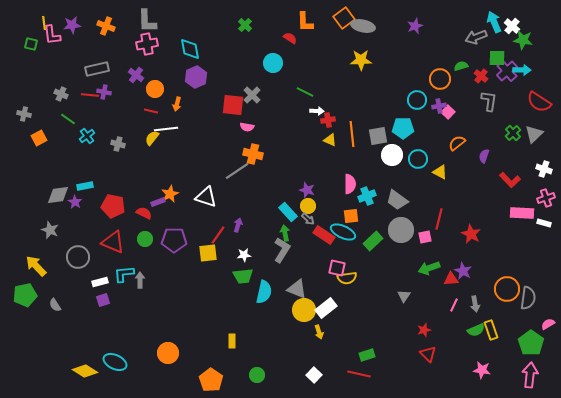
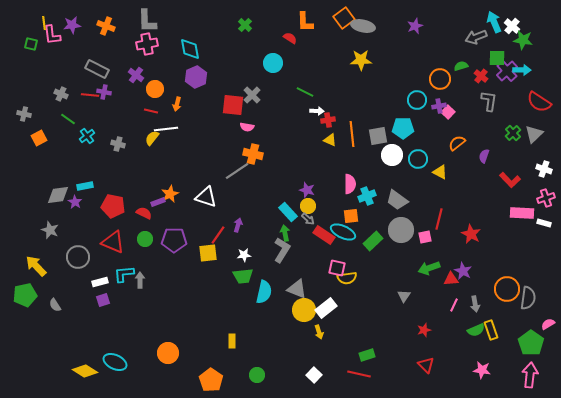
gray rectangle at (97, 69): rotated 40 degrees clockwise
red triangle at (428, 354): moved 2 px left, 11 px down
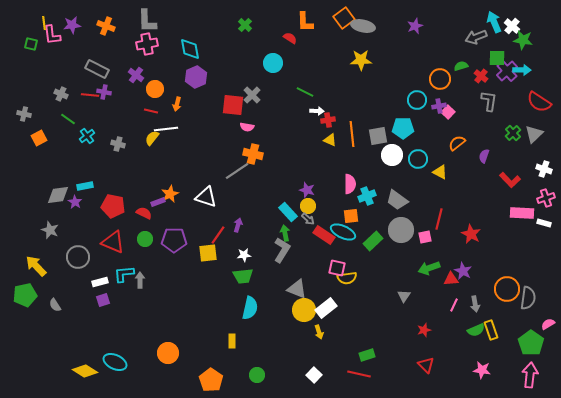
cyan semicircle at (264, 292): moved 14 px left, 16 px down
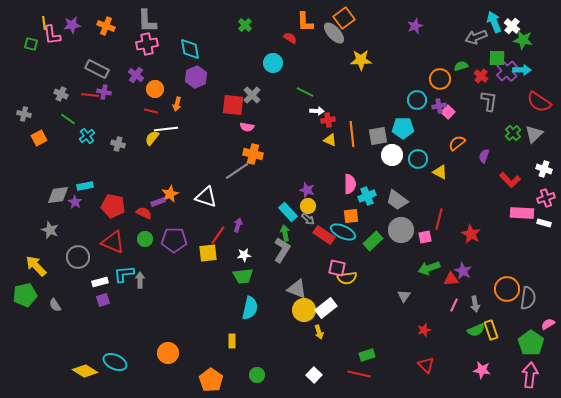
gray ellipse at (363, 26): moved 29 px left, 7 px down; rotated 35 degrees clockwise
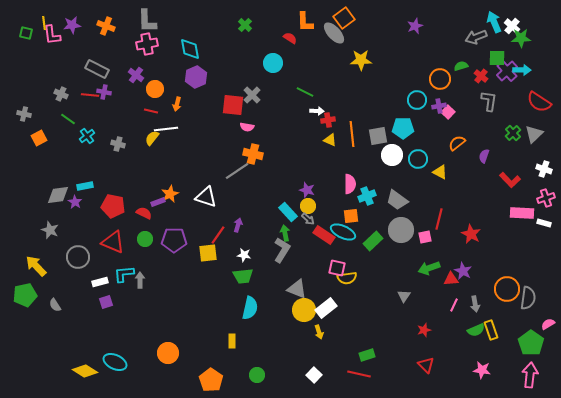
green star at (523, 40): moved 2 px left, 2 px up; rotated 12 degrees counterclockwise
green square at (31, 44): moved 5 px left, 11 px up
white star at (244, 255): rotated 16 degrees clockwise
purple square at (103, 300): moved 3 px right, 2 px down
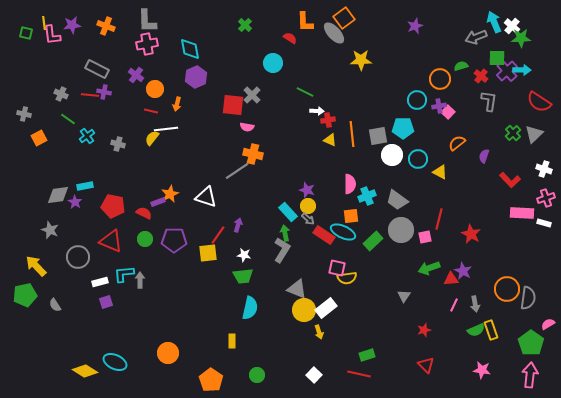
red triangle at (113, 242): moved 2 px left, 1 px up
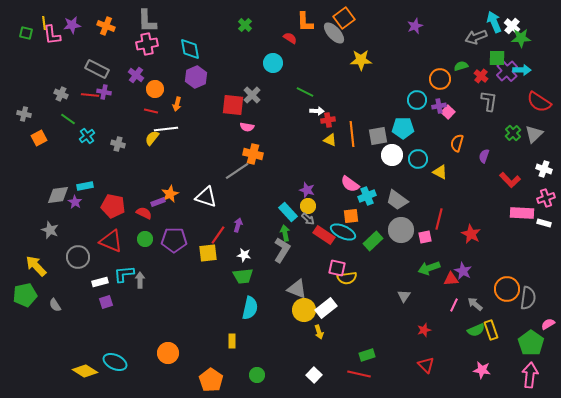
orange semicircle at (457, 143): rotated 36 degrees counterclockwise
pink semicircle at (350, 184): rotated 126 degrees clockwise
gray arrow at (475, 304): rotated 140 degrees clockwise
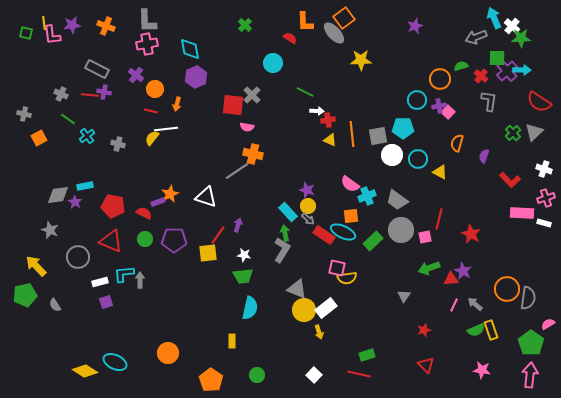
cyan arrow at (494, 22): moved 4 px up
gray triangle at (534, 134): moved 2 px up
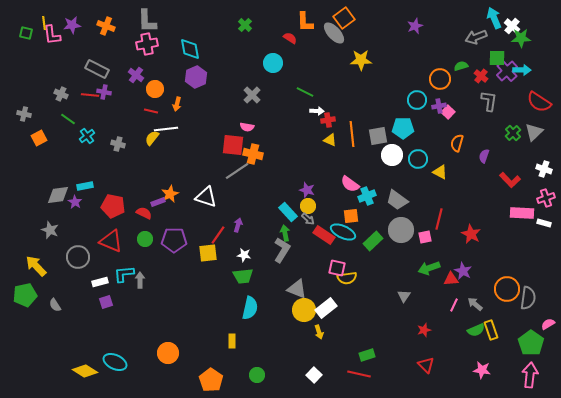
red square at (233, 105): moved 40 px down
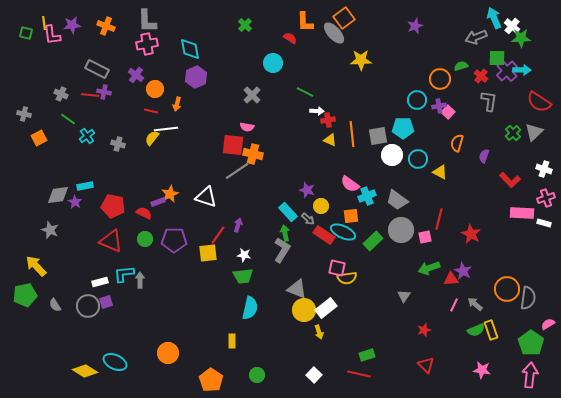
yellow circle at (308, 206): moved 13 px right
gray circle at (78, 257): moved 10 px right, 49 px down
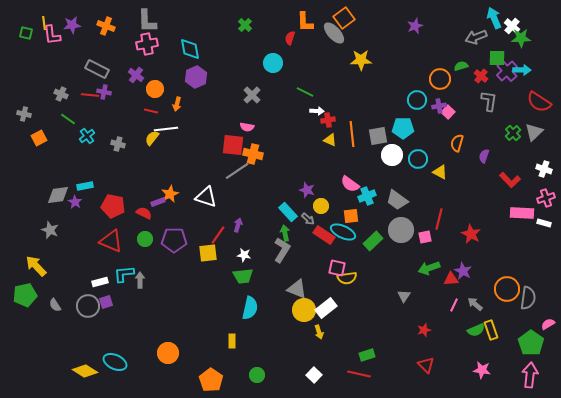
red semicircle at (290, 38): rotated 104 degrees counterclockwise
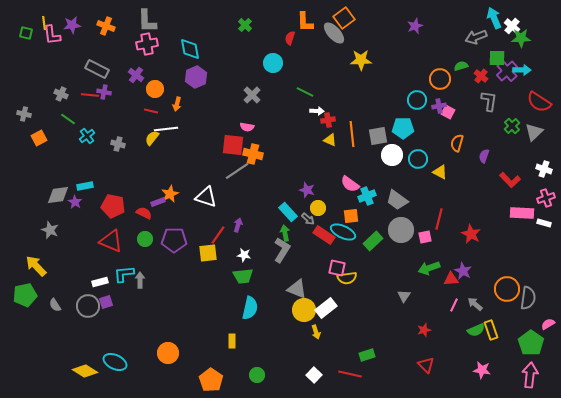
pink square at (448, 112): rotated 16 degrees counterclockwise
green cross at (513, 133): moved 1 px left, 7 px up
yellow circle at (321, 206): moved 3 px left, 2 px down
yellow arrow at (319, 332): moved 3 px left
red line at (359, 374): moved 9 px left
